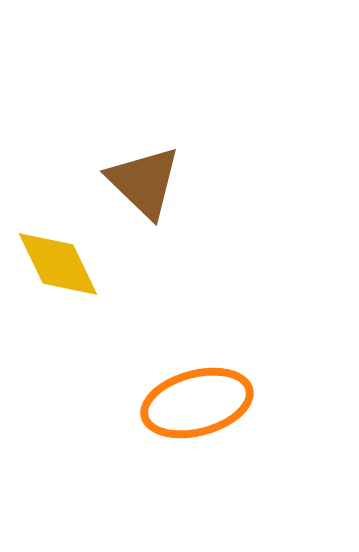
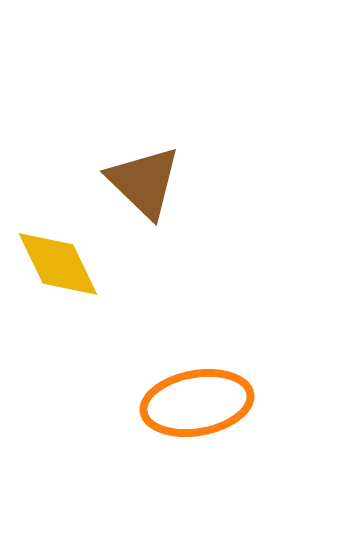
orange ellipse: rotated 5 degrees clockwise
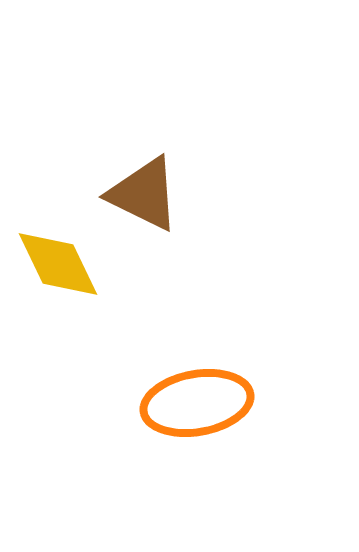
brown triangle: moved 12 px down; rotated 18 degrees counterclockwise
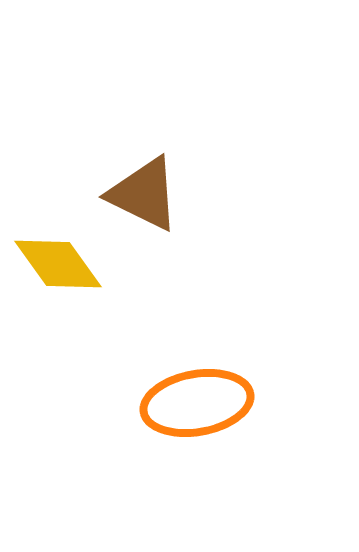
yellow diamond: rotated 10 degrees counterclockwise
